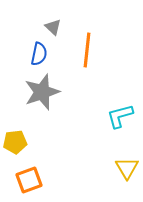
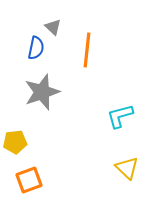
blue semicircle: moved 3 px left, 6 px up
yellow triangle: rotated 15 degrees counterclockwise
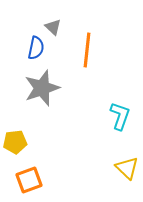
gray star: moved 4 px up
cyan L-shape: rotated 124 degrees clockwise
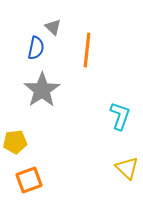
gray star: moved 2 px down; rotated 15 degrees counterclockwise
